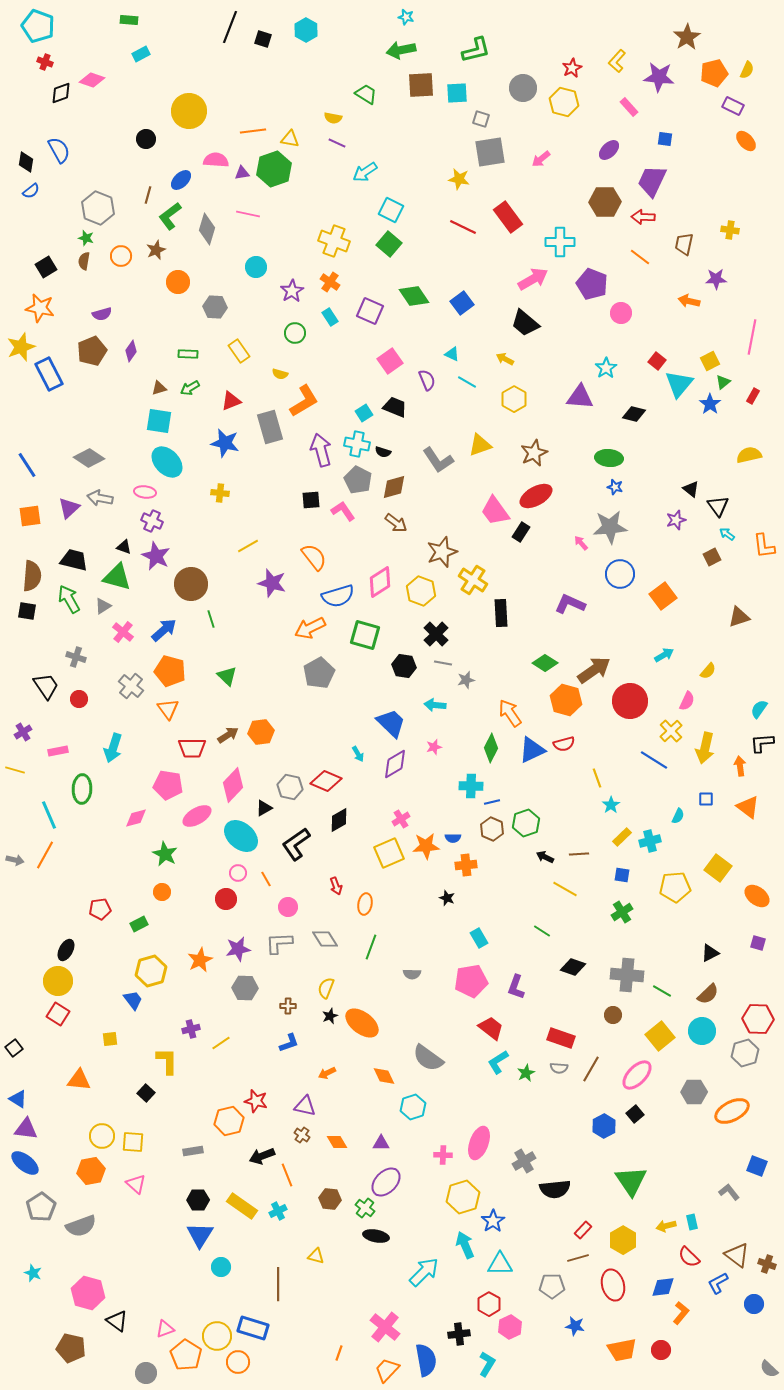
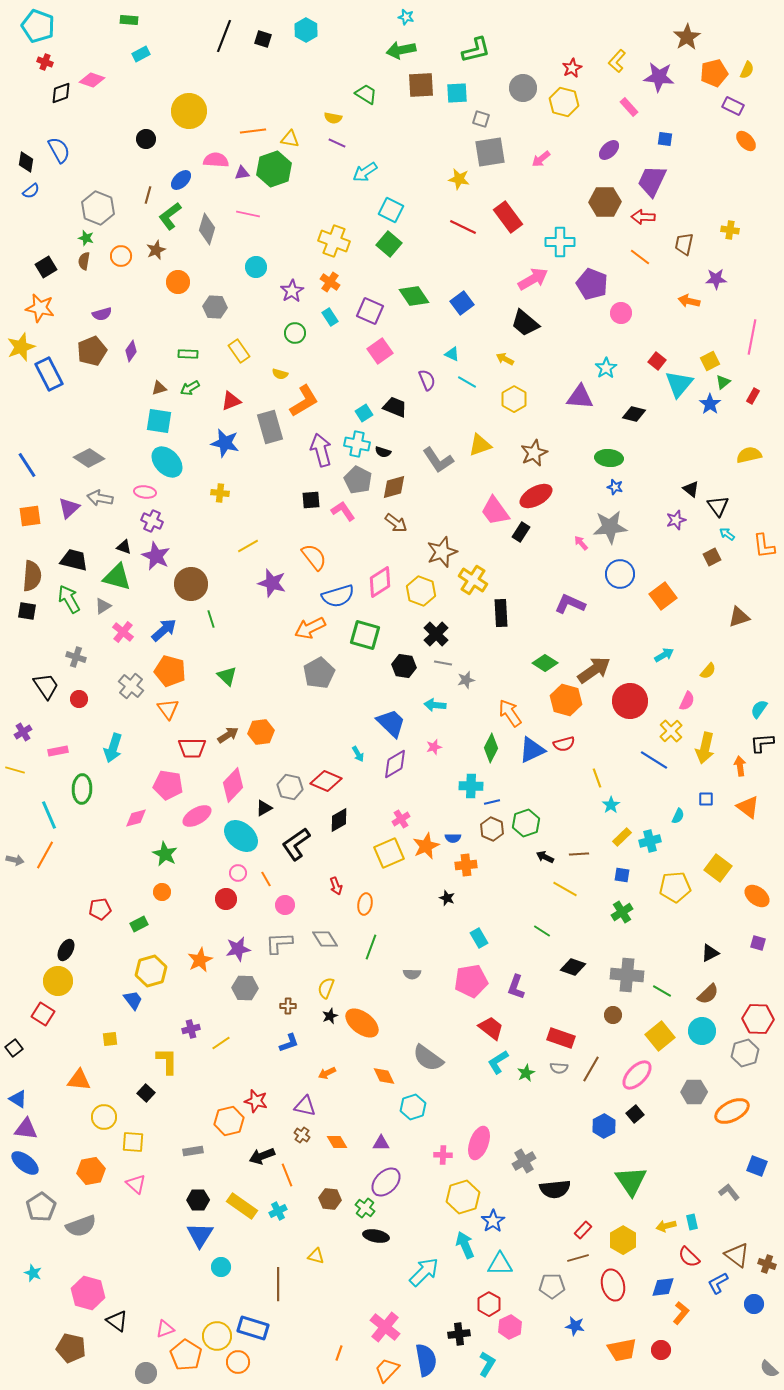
black line at (230, 27): moved 6 px left, 9 px down
pink square at (390, 361): moved 10 px left, 10 px up
orange star at (426, 846): rotated 20 degrees counterclockwise
pink circle at (288, 907): moved 3 px left, 2 px up
red square at (58, 1014): moved 15 px left
yellow circle at (102, 1136): moved 2 px right, 19 px up
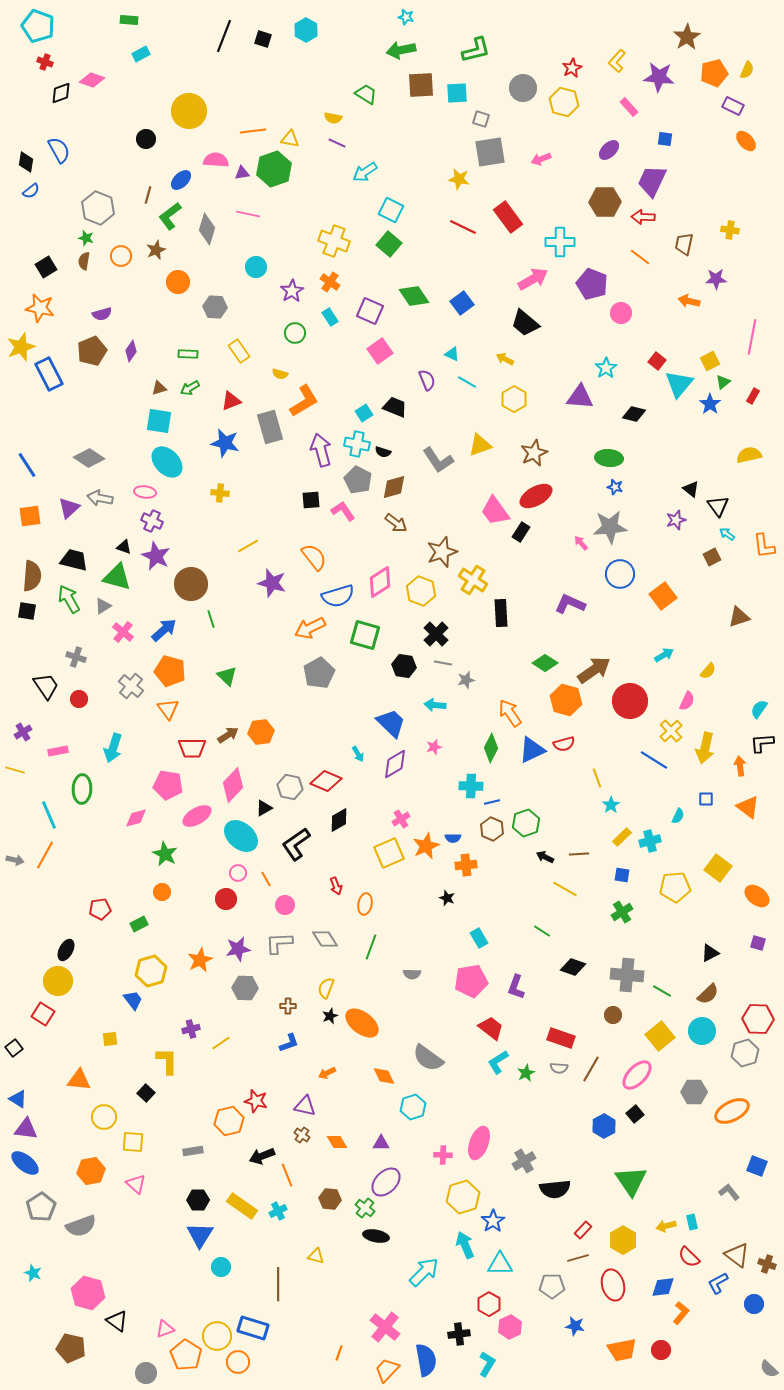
pink arrow at (541, 159): rotated 18 degrees clockwise
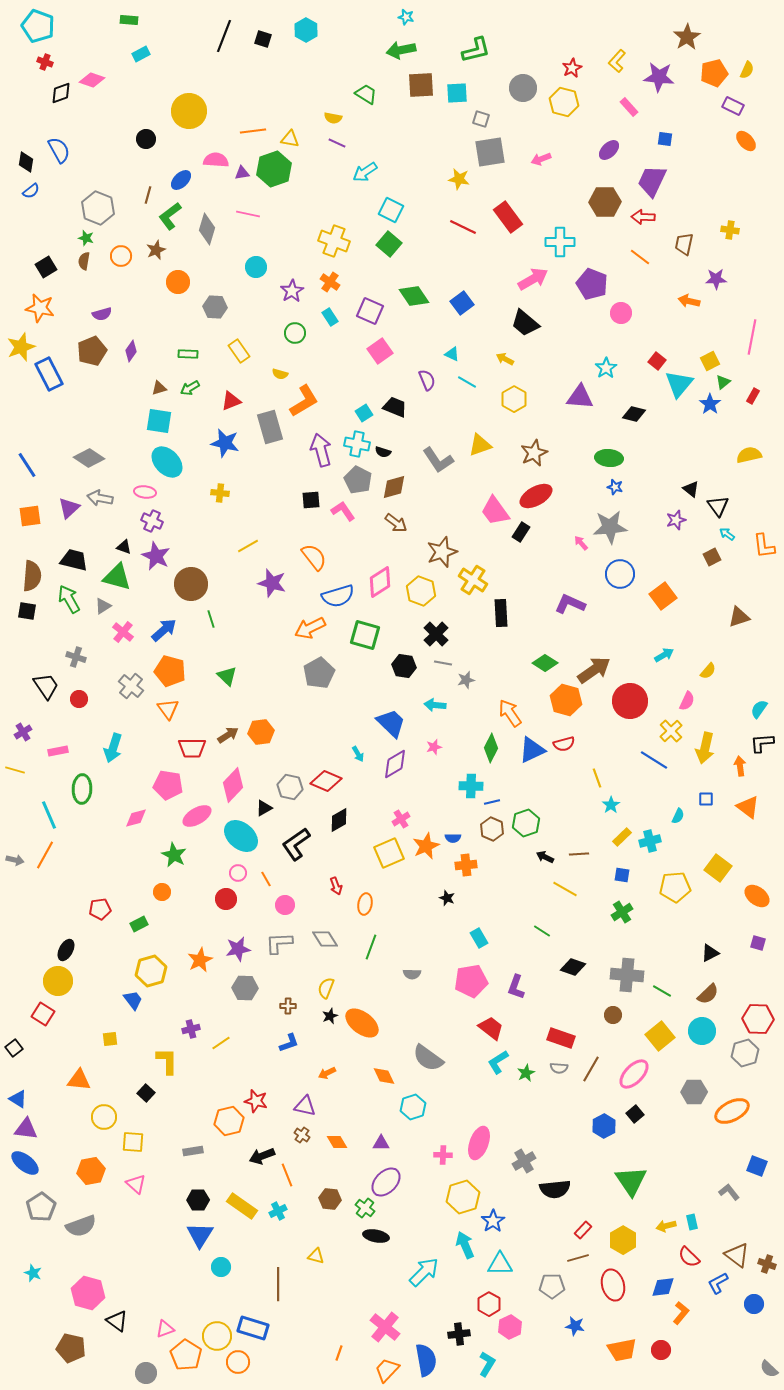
green star at (165, 854): moved 9 px right, 1 px down
pink ellipse at (637, 1075): moved 3 px left, 1 px up
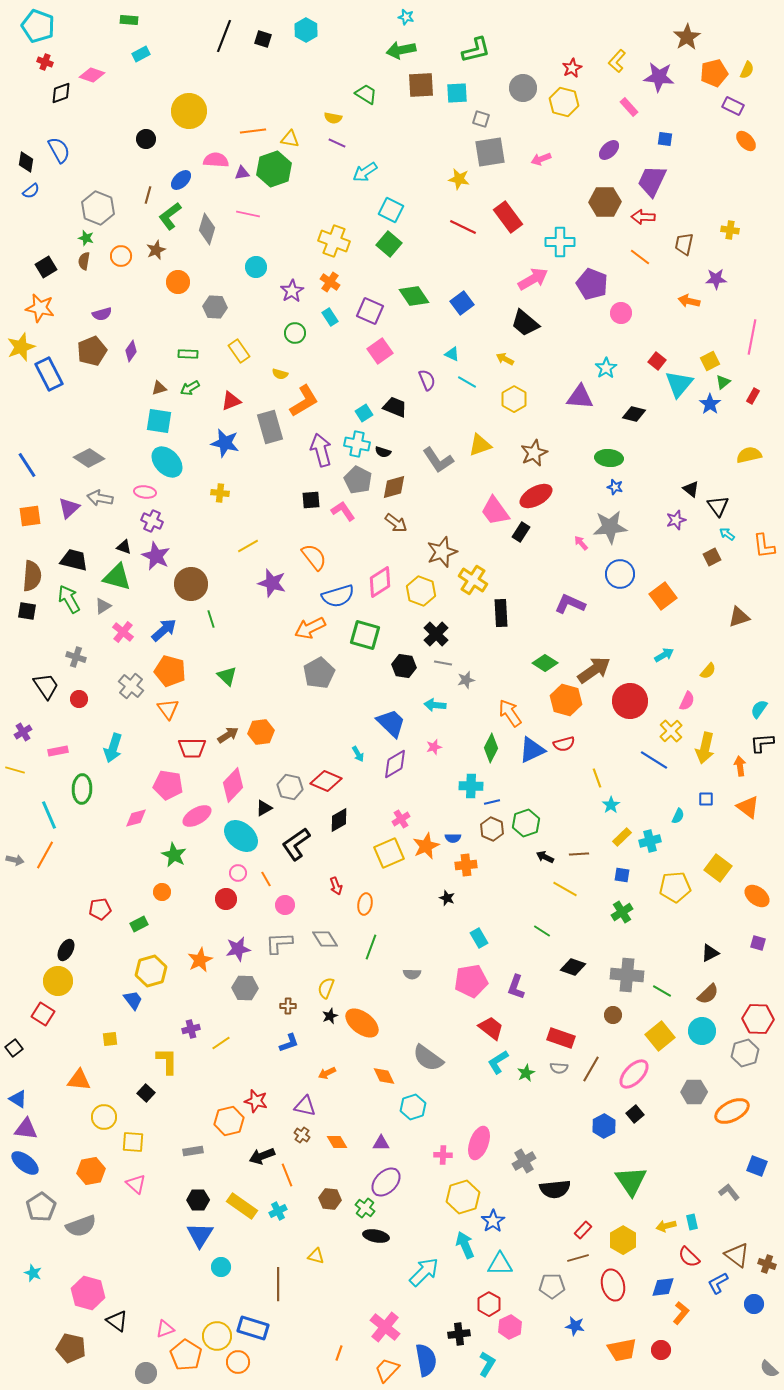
pink diamond at (92, 80): moved 5 px up
